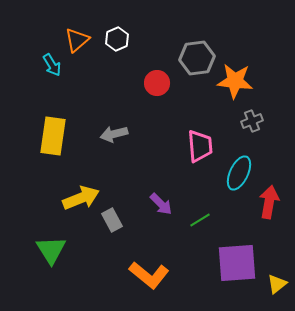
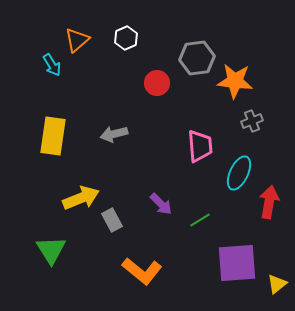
white hexagon: moved 9 px right, 1 px up
orange L-shape: moved 7 px left, 4 px up
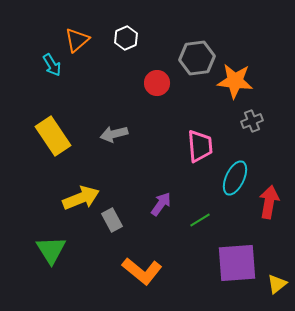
yellow rectangle: rotated 42 degrees counterclockwise
cyan ellipse: moved 4 px left, 5 px down
purple arrow: rotated 100 degrees counterclockwise
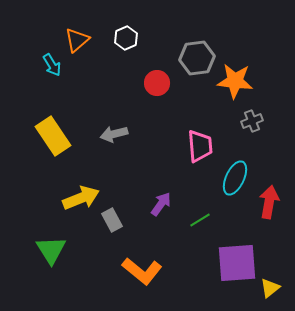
yellow triangle: moved 7 px left, 4 px down
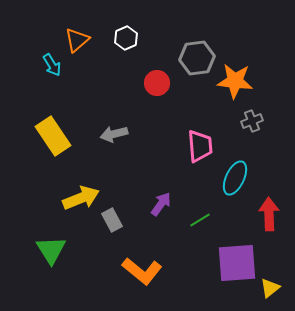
red arrow: moved 12 px down; rotated 12 degrees counterclockwise
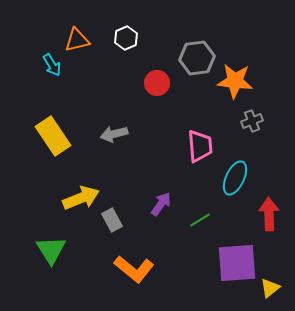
orange triangle: rotated 28 degrees clockwise
orange L-shape: moved 8 px left, 2 px up
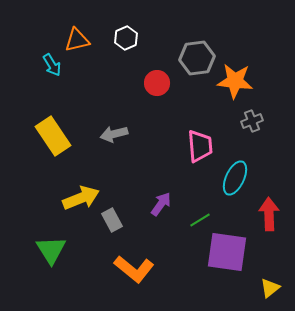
purple square: moved 10 px left, 11 px up; rotated 12 degrees clockwise
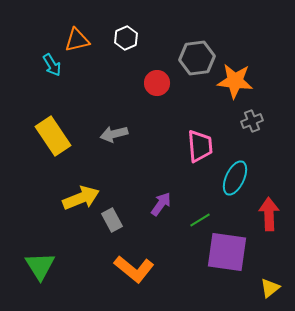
green triangle: moved 11 px left, 16 px down
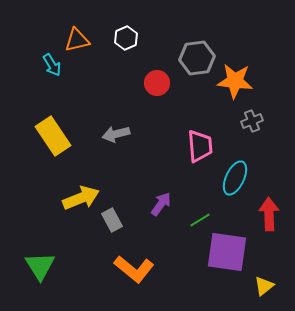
gray arrow: moved 2 px right
yellow triangle: moved 6 px left, 2 px up
